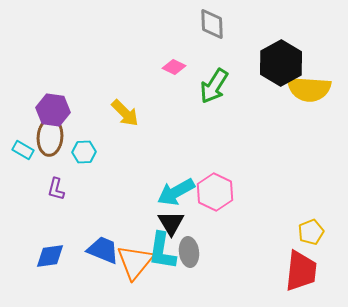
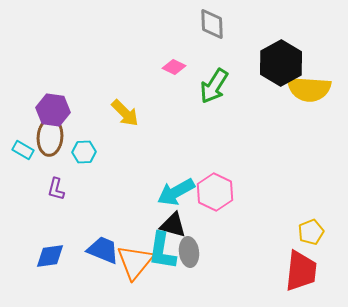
black triangle: moved 2 px right, 2 px down; rotated 44 degrees counterclockwise
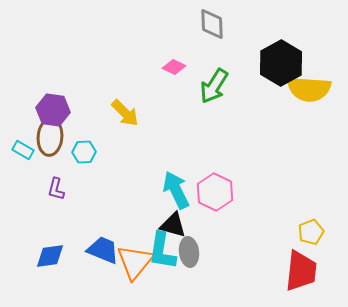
cyan arrow: moved 2 px up; rotated 93 degrees clockwise
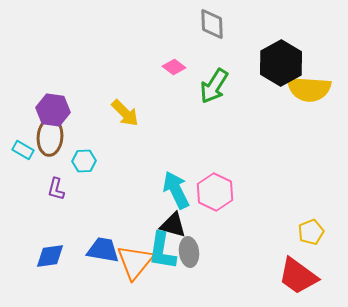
pink diamond: rotated 10 degrees clockwise
cyan hexagon: moved 9 px down
blue trapezoid: rotated 12 degrees counterclockwise
red trapezoid: moved 3 px left, 5 px down; rotated 120 degrees clockwise
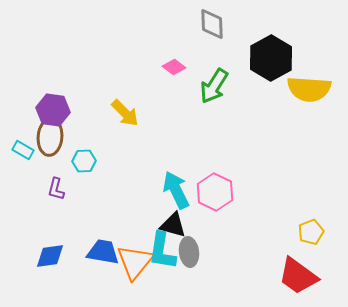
black hexagon: moved 10 px left, 5 px up
blue trapezoid: moved 2 px down
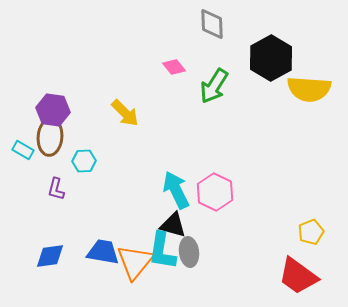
pink diamond: rotated 15 degrees clockwise
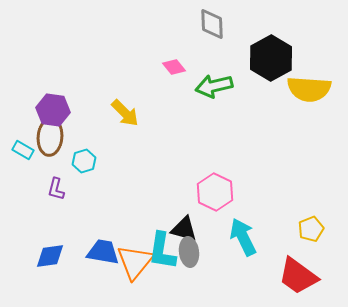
green arrow: rotated 45 degrees clockwise
cyan hexagon: rotated 15 degrees counterclockwise
cyan arrow: moved 67 px right, 47 px down
black triangle: moved 11 px right, 4 px down
yellow pentagon: moved 3 px up
